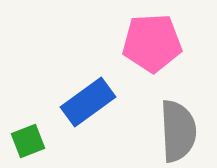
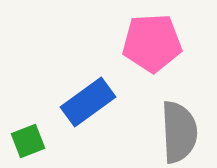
gray semicircle: moved 1 px right, 1 px down
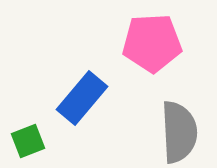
blue rectangle: moved 6 px left, 4 px up; rotated 14 degrees counterclockwise
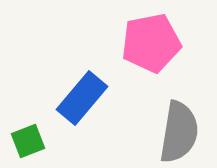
pink pentagon: moved 1 px left; rotated 8 degrees counterclockwise
gray semicircle: rotated 12 degrees clockwise
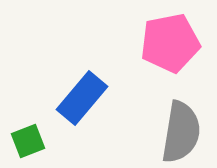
pink pentagon: moved 19 px right
gray semicircle: moved 2 px right
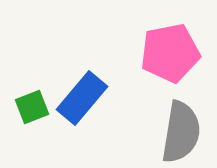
pink pentagon: moved 10 px down
green square: moved 4 px right, 34 px up
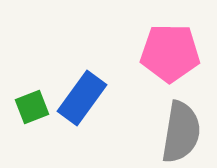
pink pentagon: rotated 12 degrees clockwise
blue rectangle: rotated 4 degrees counterclockwise
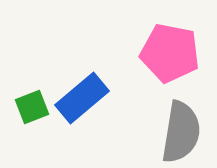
pink pentagon: rotated 10 degrees clockwise
blue rectangle: rotated 14 degrees clockwise
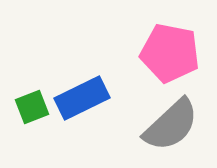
blue rectangle: rotated 14 degrees clockwise
gray semicircle: moved 10 px left, 7 px up; rotated 38 degrees clockwise
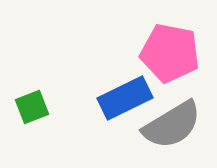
blue rectangle: moved 43 px right
gray semicircle: moved 1 px right; rotated 12 degrees clockwise
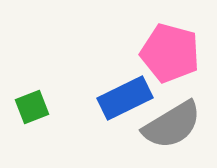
pink pentagon: rotated 4 degrees clockwise
